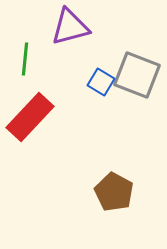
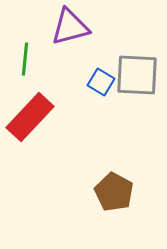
gray square: rotated 18 degrees counterclockwise
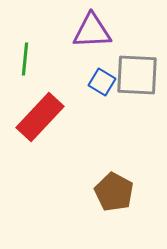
purple triangle: moved 22 px right, 4 px down; rotated 12 degrees clockwise
blue square: moved 1 px right
red rectangle: moved 10 px right
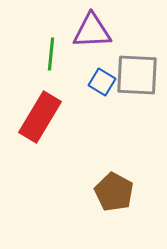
green line: moved 26 px right, 5 px up
red rectangle: rotated 12 degrees counterclockwise
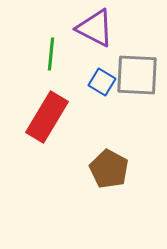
purple triangle: moved 3 px right, 3 px up; rotated 30 degrees clockwise
red rectangle: moved 7 px right
brown pentagon: moved 5 px left, 23 px up
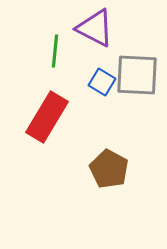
green line: moved 4 px right, 3 px up
